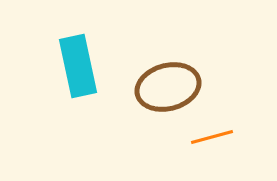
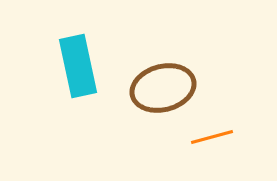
brown ellipse: moved 5 px left, 1 px down
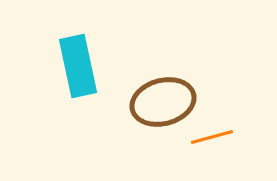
brown ellipse: moved 14 px down
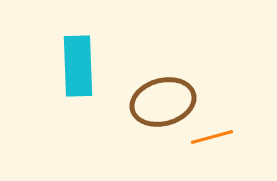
cyan rectangle: rotated 10 degrees clockwise
